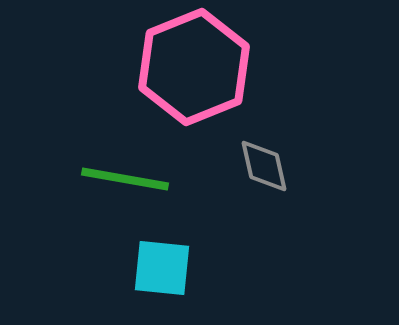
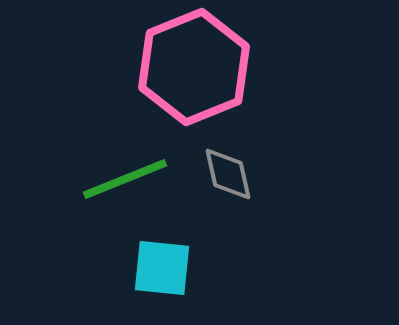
gray diamond: moved 36 px left, 8 px down
green line: rotated 32 degrees counterclockwise
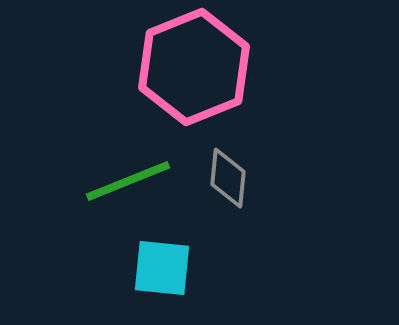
gray diamond: moved 4 px down; rotated 18 degrees clockwise
green line: moved 3 px right, 2 px down
